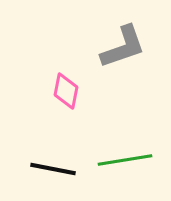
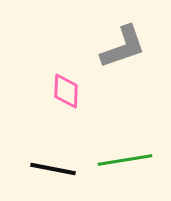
pink diamond: rotated 9 degrees counterclockwise
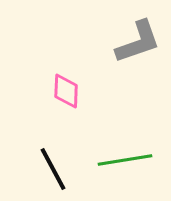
gray L-shape: moved 15 px right, 5 px up
black line: rotated 51 degrees clockwise
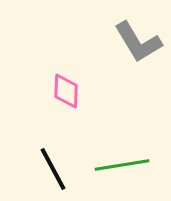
gray L-shape: rotated 78 degrees clockwise
green line: moved 3 px left, 5 px down
